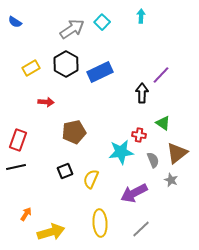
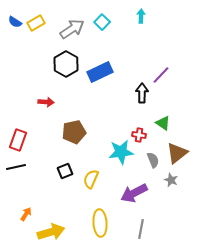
yellow rectangle: moved 5 px right, 45 px up
gray line: rotated 36 degrees counterclockwise
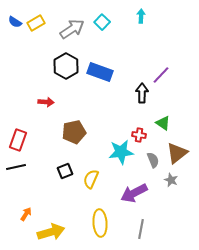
black hexagon: moved 2 px down
blue rectangle: rotated 45 degrees clockwise
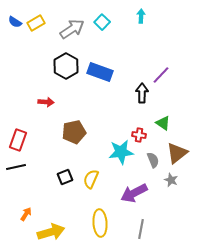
black square: moved 6 px down
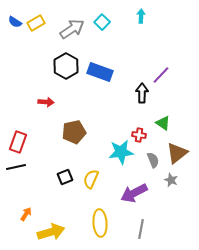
red rectangle: moved 2 px down
